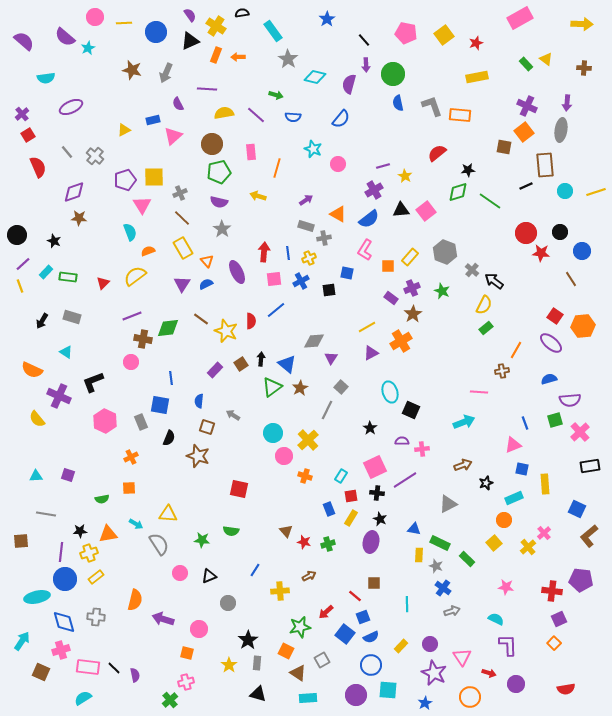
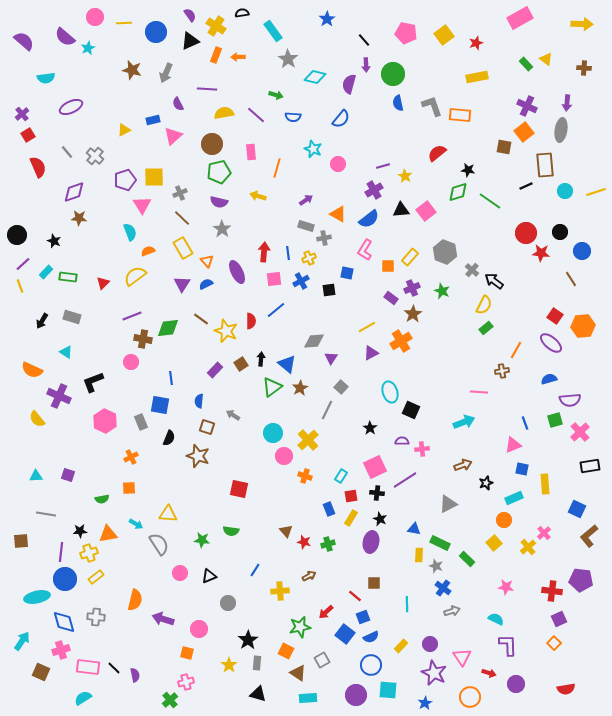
black star at (468, 170): rotated 16 degrees clockwise
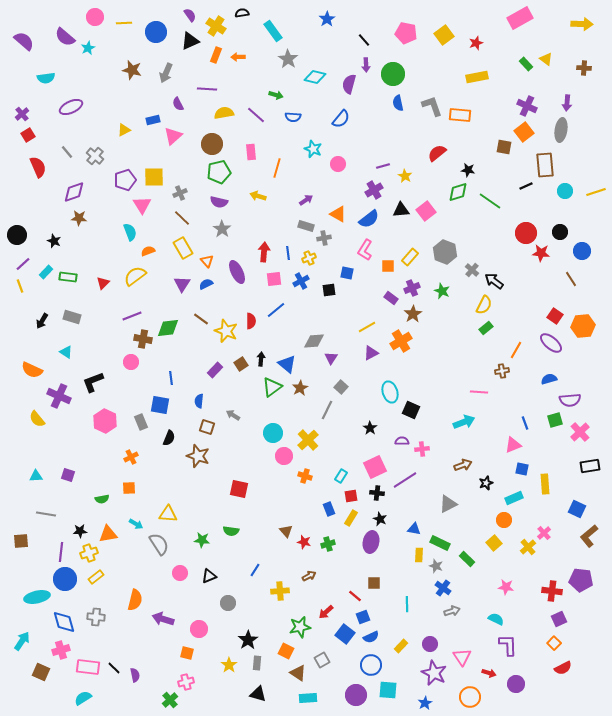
red semicircle at (566, 689): moved 3 px left, 21 px up; rotated 18 degrees counterclockwise
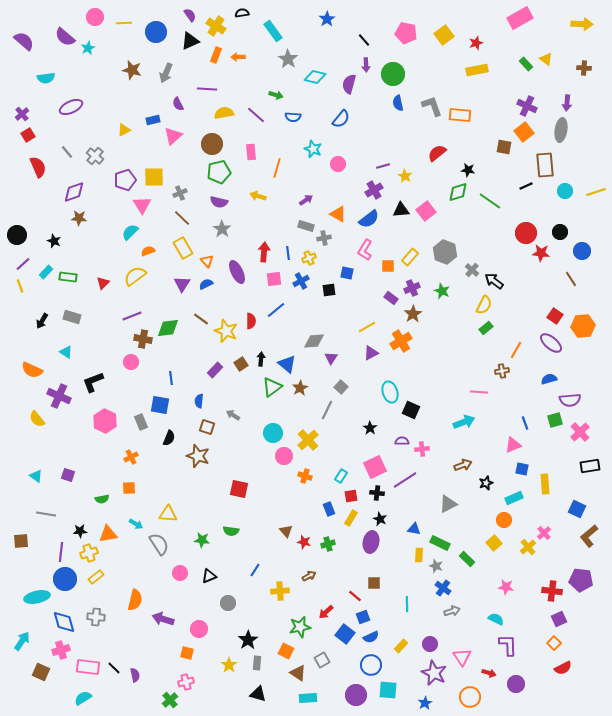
yellow rectangle at (477, 77): moved 7 px up
cyan semicircle at (130, 232): rotated 114 degrees counterclockwise
cyan triangle at (36, 476): rotated 40 degrees clockwise
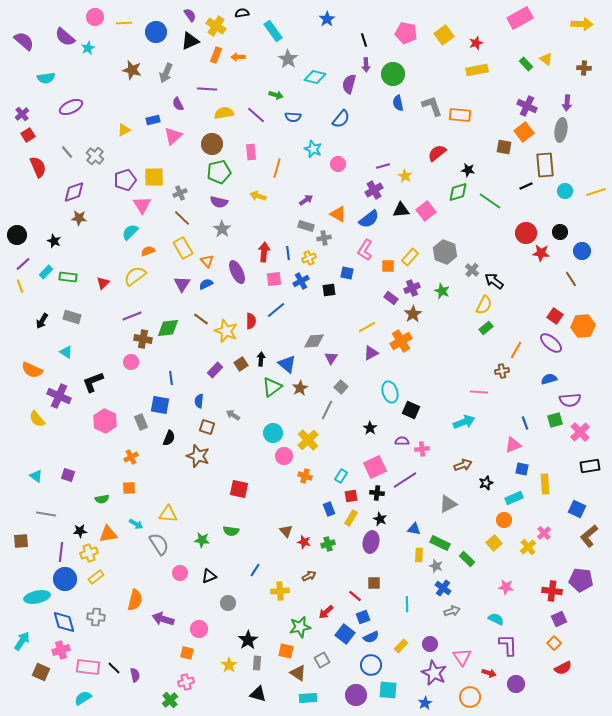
black line at (364, 40): rotated 24 degrees clockwise
orange square at (286, 651): rotated 14 degrees counterclockwise
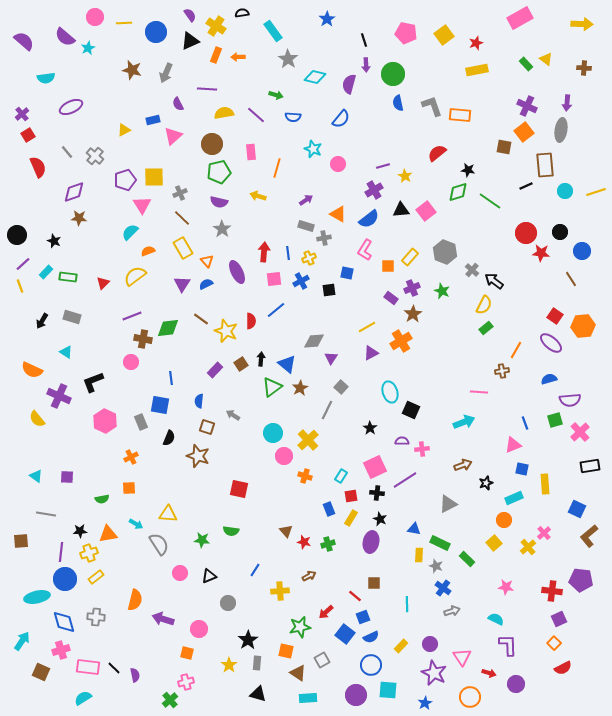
purple square at (68, 475): moved 1 px left, 2 px down; rotated 16 degrees counterclockwise
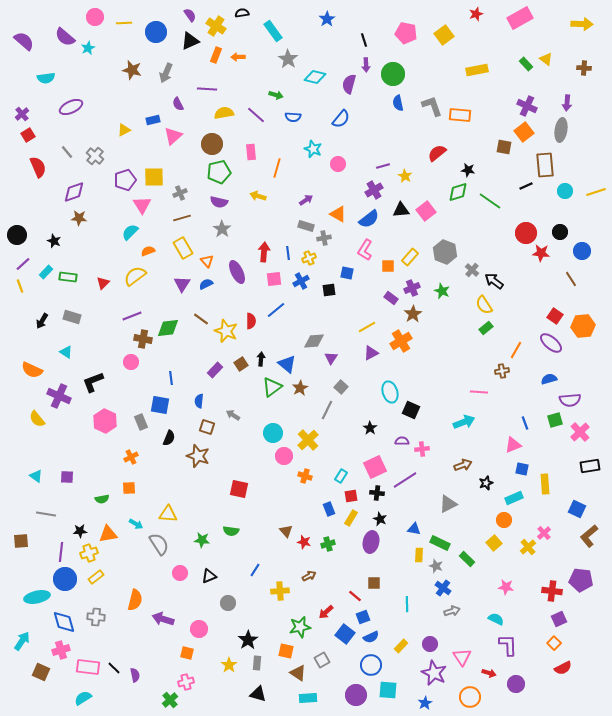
red star at (476, 43): moved 29 px up
brown line at (182, 218): rotated 60 degrees counterclockwise
yellow semicircle at (484, 305): rotated 120 degrees clockwise
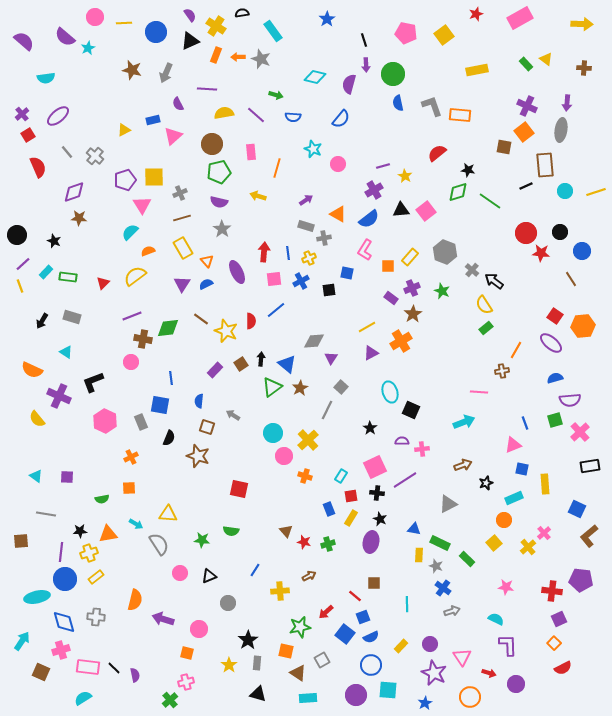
gray star at (288, 59): moved 27 px left; rotated 12 degrees counterclockwise
purple ellipse at (71, 107): moved 13 px left, 9 px down; rotated 15 degrees counterclockwise
blue semicircle at (549, 379): moved 6 px right, 1 px up
